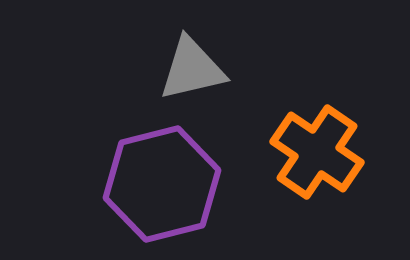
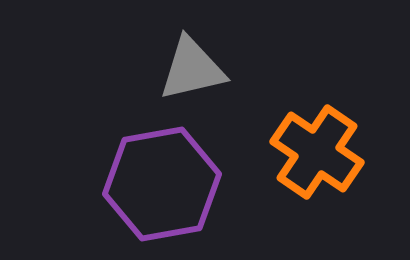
purple hexagon: rotated 4 degrees clockwise
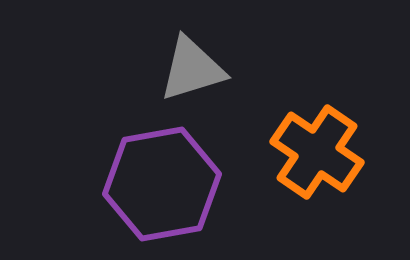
gray triangle: rotated 4 degrees counterclockwise
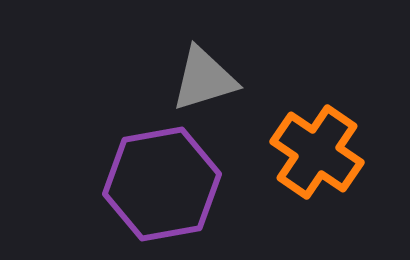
gray triangle: moved 12 px right, 10 px down
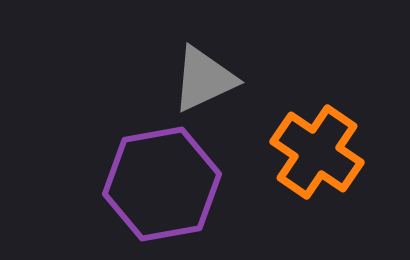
gray triangle: rotated 8 degrees counterclockwise
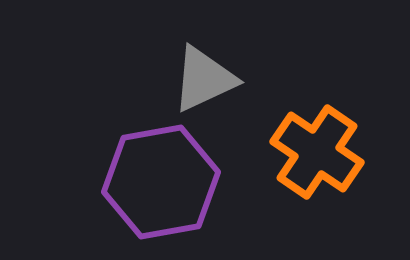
purple hexagon: moved 1 px left, 2 px up
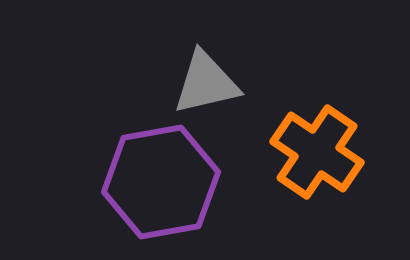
gray triangle: moved 2 px right, 4 px down; rotated 12 degrees clockwise
